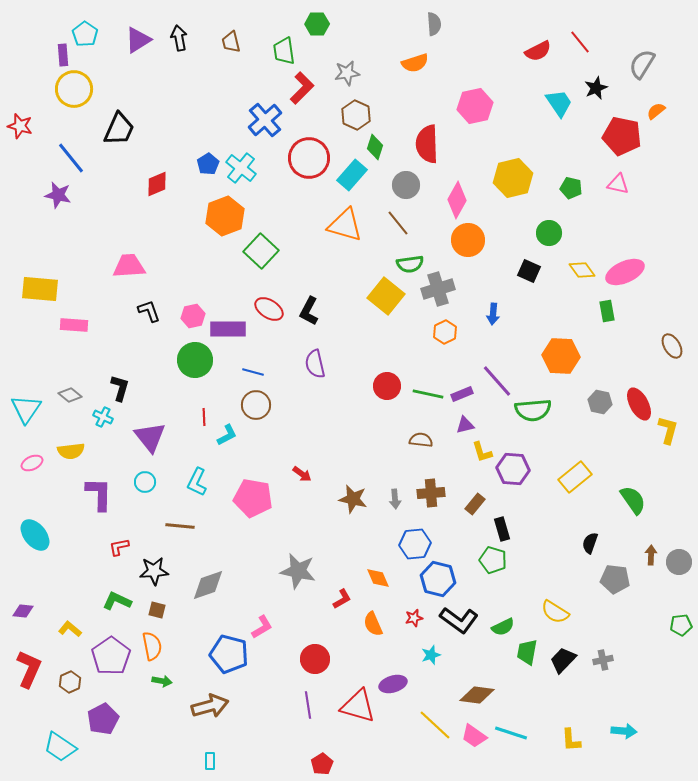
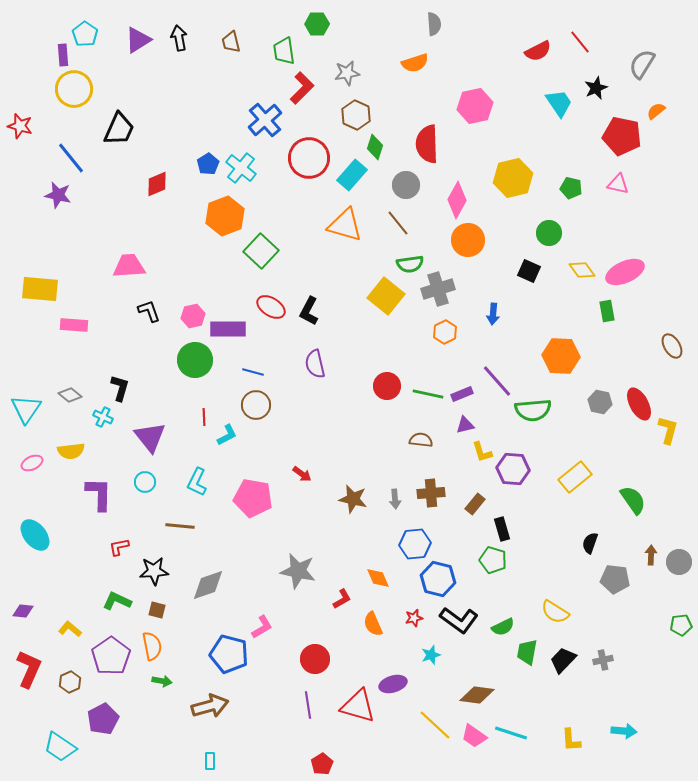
red ellipse at (269, 309): moved 2 px right, 2 px up
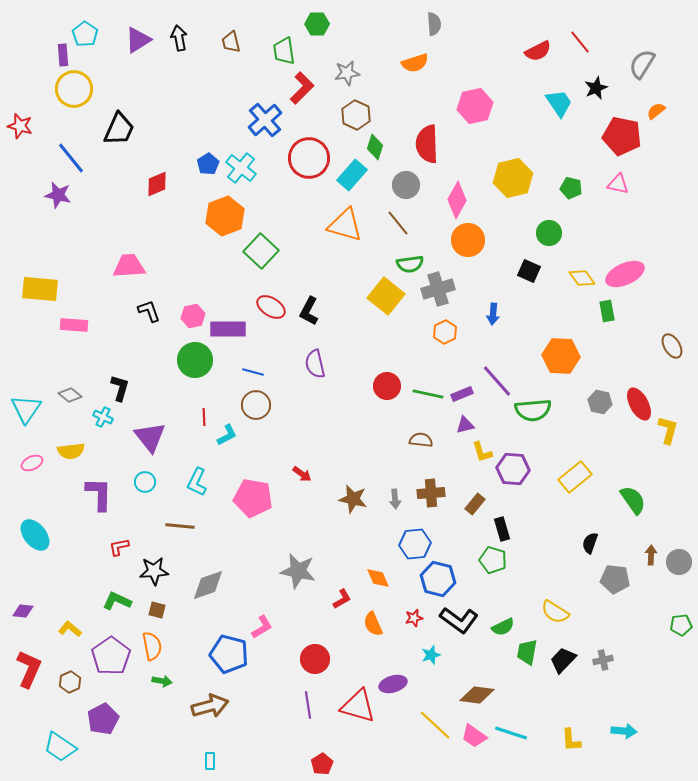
yellow diamond at (582, 270): moved 8 px down
pink ellipse at (625, 272): moved 2 px down
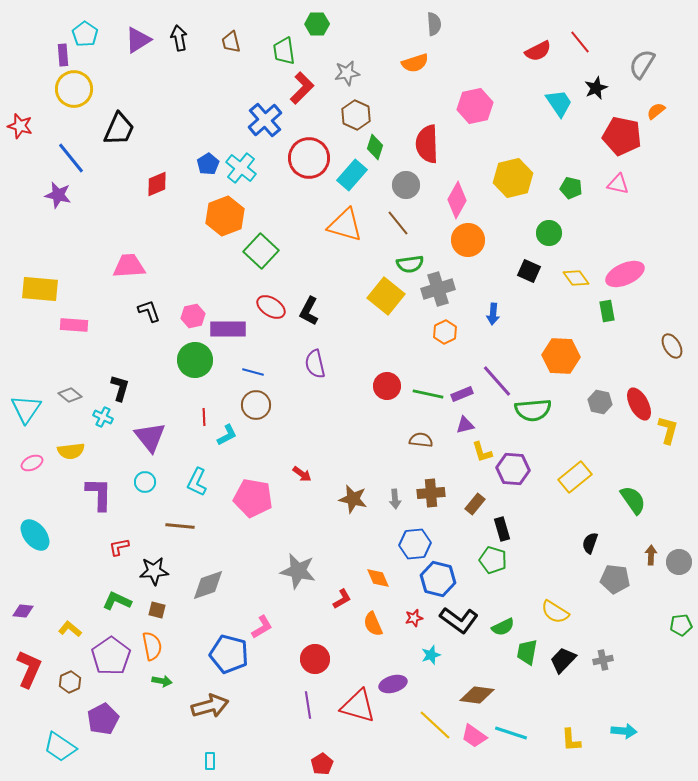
yellow diamond at (582, 278): moved 6 px left
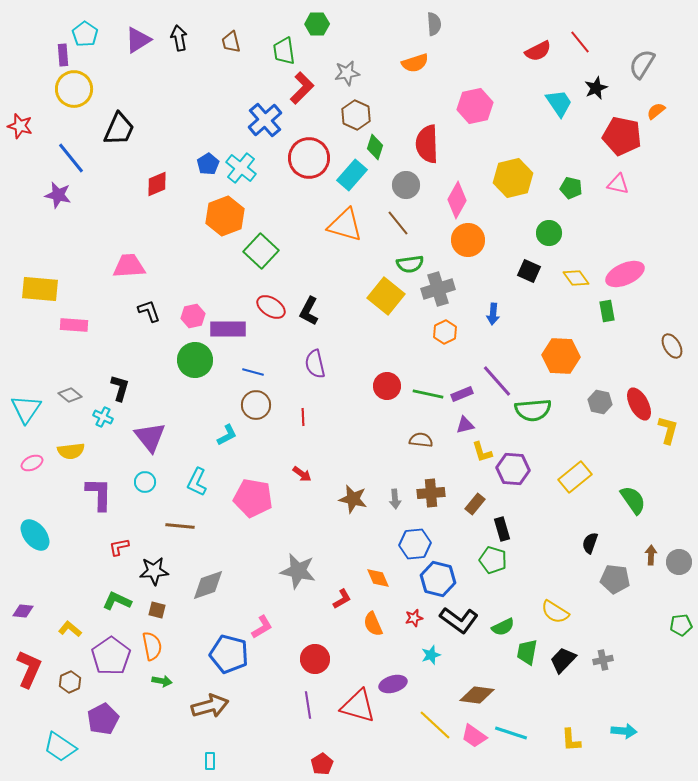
red line at (204, 417): moved 99 px right
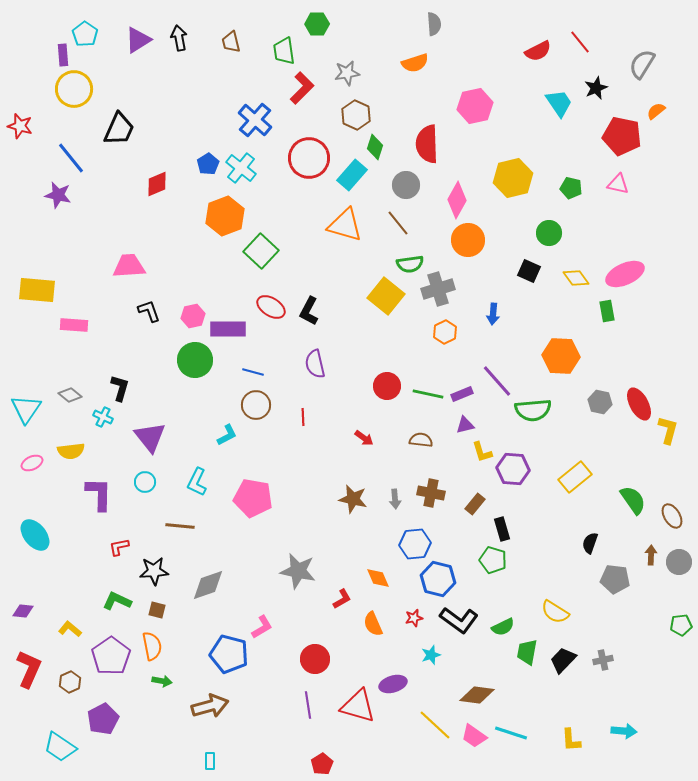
blue cross at (265, 120): moved 10 px left; rotated 8 degrees counterclockwise
yellow rectangle at (40, 289): moved 3 px left, 1 px down
brown ellipse at (672, 346): moved 170 px down
red arrow at (302, 474): moved 62 px right, 36 px up
brown cross at (431, 493): rotated 16 degrees clockwise
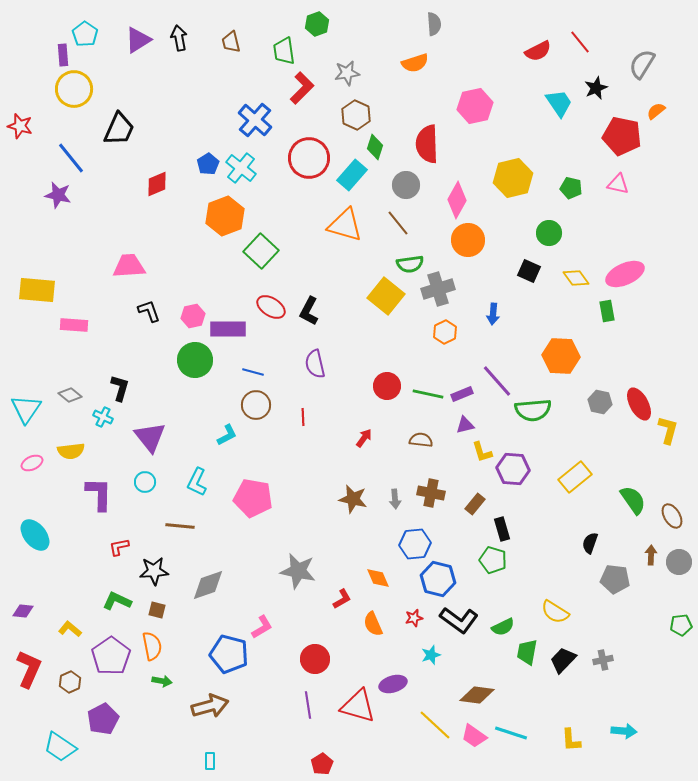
green hexagon at (317, 24): rotated 20 degrees counterclockwise
red arrow at (364, 438): rotated 90 degrees counterclockwise
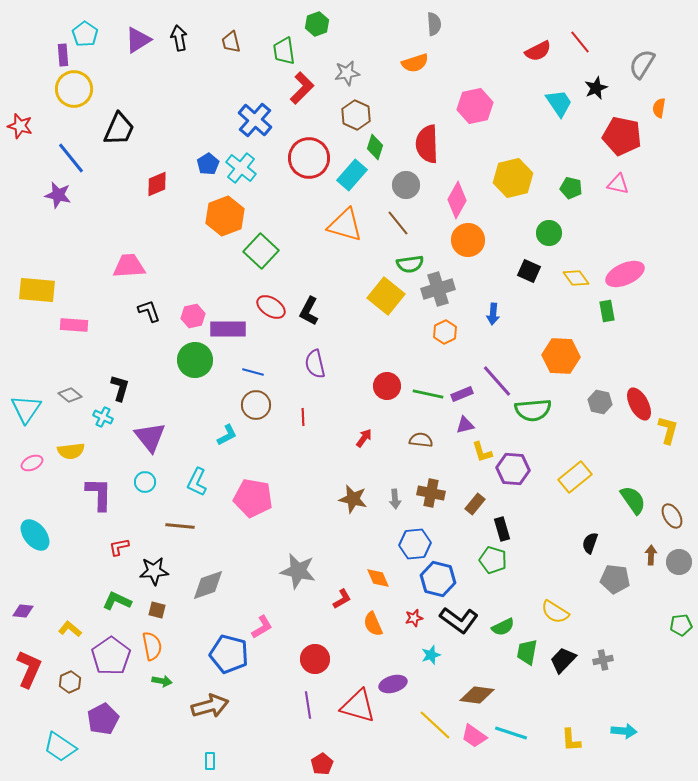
orange semicircle at (656, 111): moved 3 px right, 3 px up; rotated 42 degrees counterclockwise
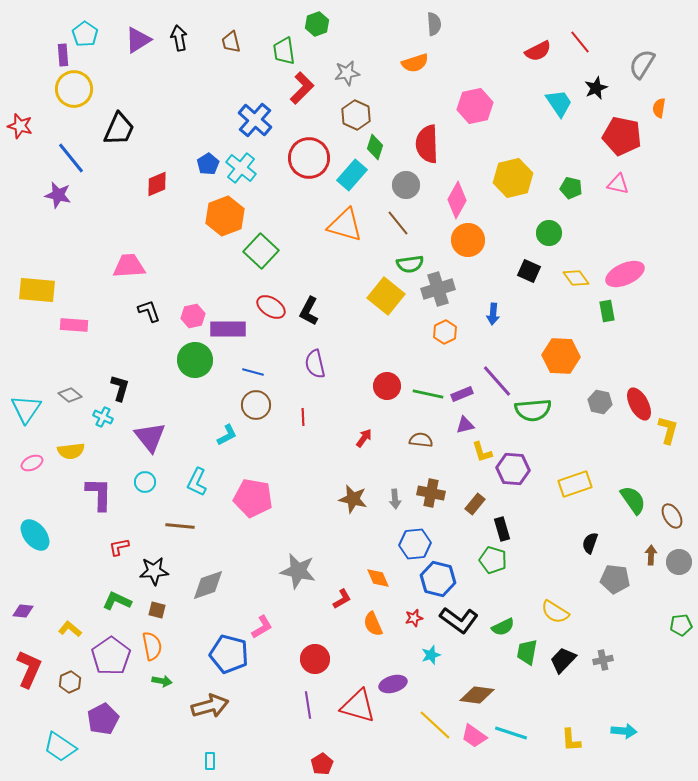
yellow rectangle at (575, 477): moved 7 px down; rotated 20 degrees clockwise
